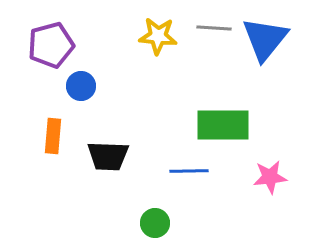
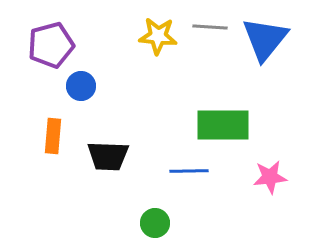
gray line: moved 4 px left, 1 px up
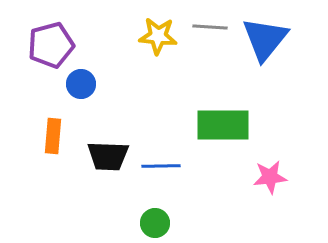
blue circle: moved 2 px up
blue line: moved 28 px left, 5 px up
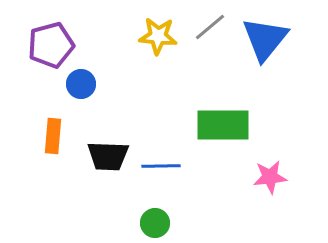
gray line: rotated 44 degrees counterclockwise
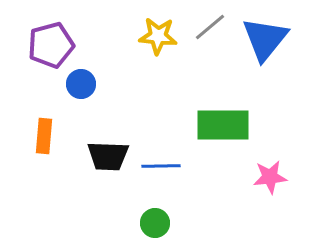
orange rectangle: moved 9 px left
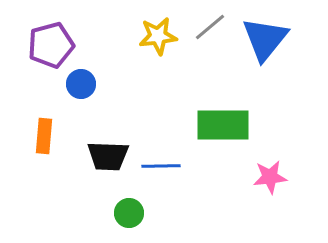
yellow star: rotated 12 degrees counterclockwise
green circle: moved 26 px left, 10 px up
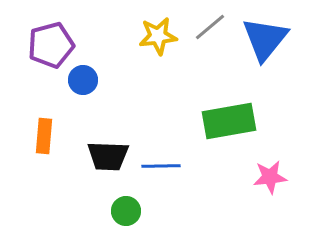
blue circle: moved 2 px right, 4 px up
green rectangle: moved 6 px right, 4 px up; rotated 10 degrees counterclockwise
green circle: moved 3 px left, 2 px up
